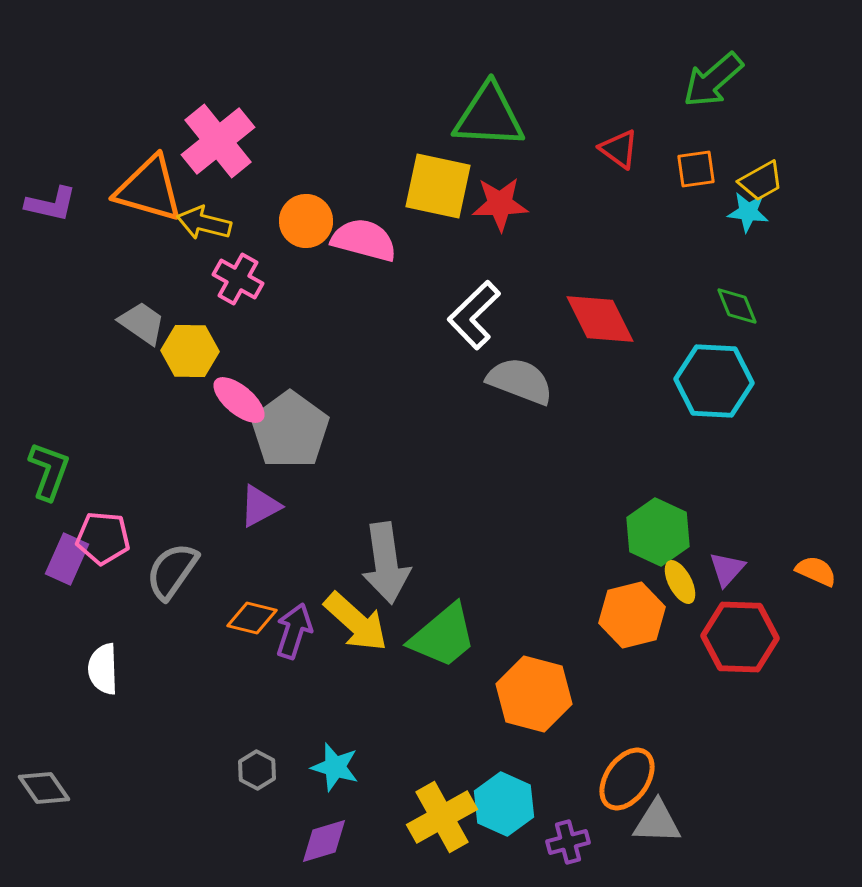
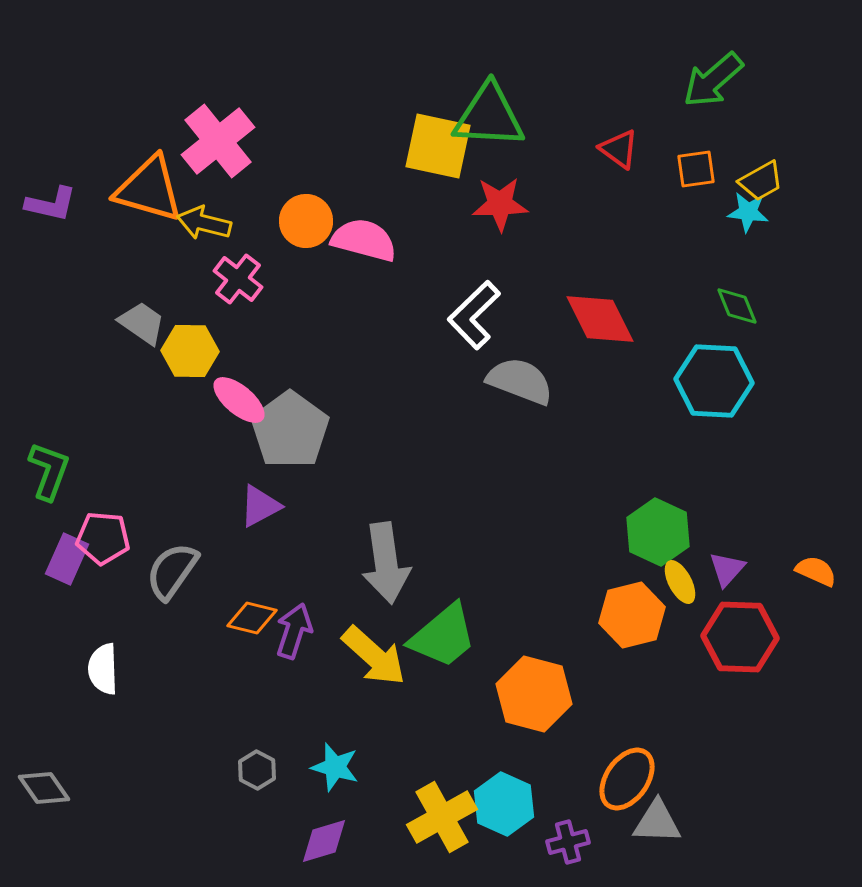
yellow square at (438, 186): moved 40 px up
pink cross at (238, 279): rotated 9 degrees clockwise
yellow arrow at (356, 622): moved 18 px right, 34 px down
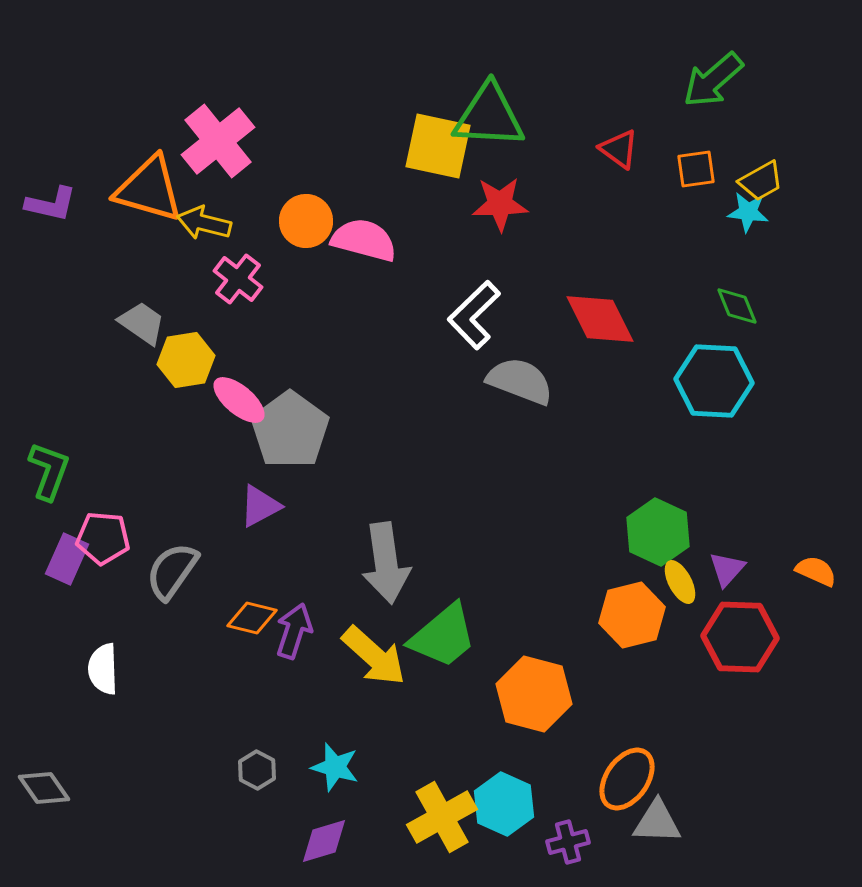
yellow hexagon at (190, 351): moved 4 px left, 9 px down; rotated 10 degrees counterclockwise
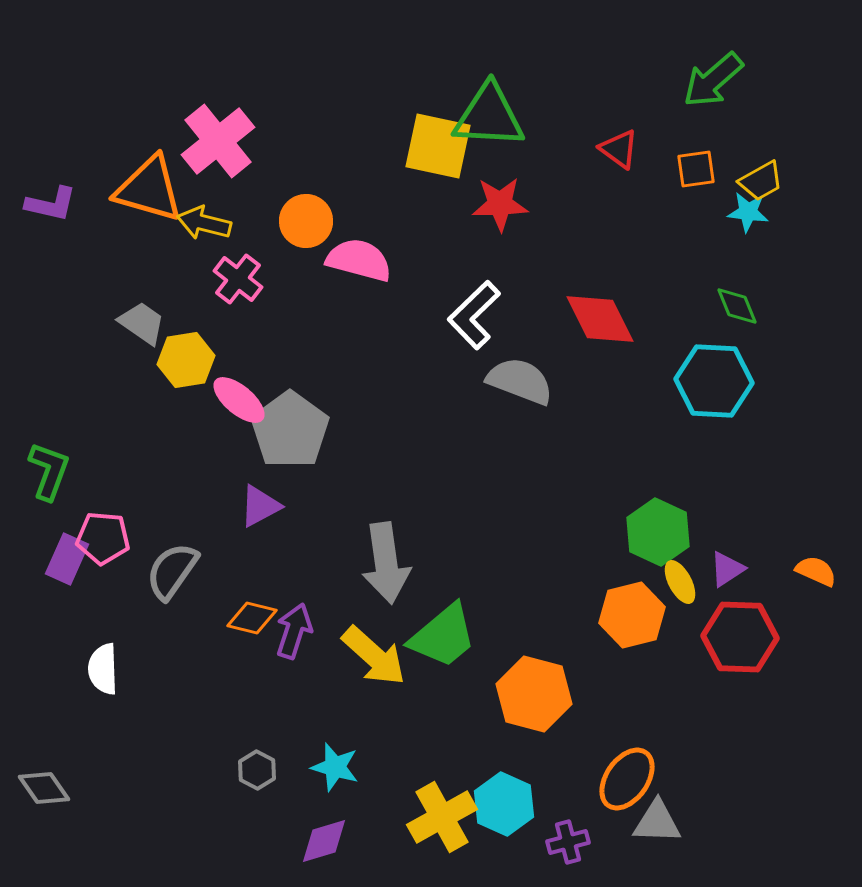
pink semicircle at (364, 240): moved 5 px left, 20 px down
purple triangle at (727, 569): rotated 15 degrees clockwise
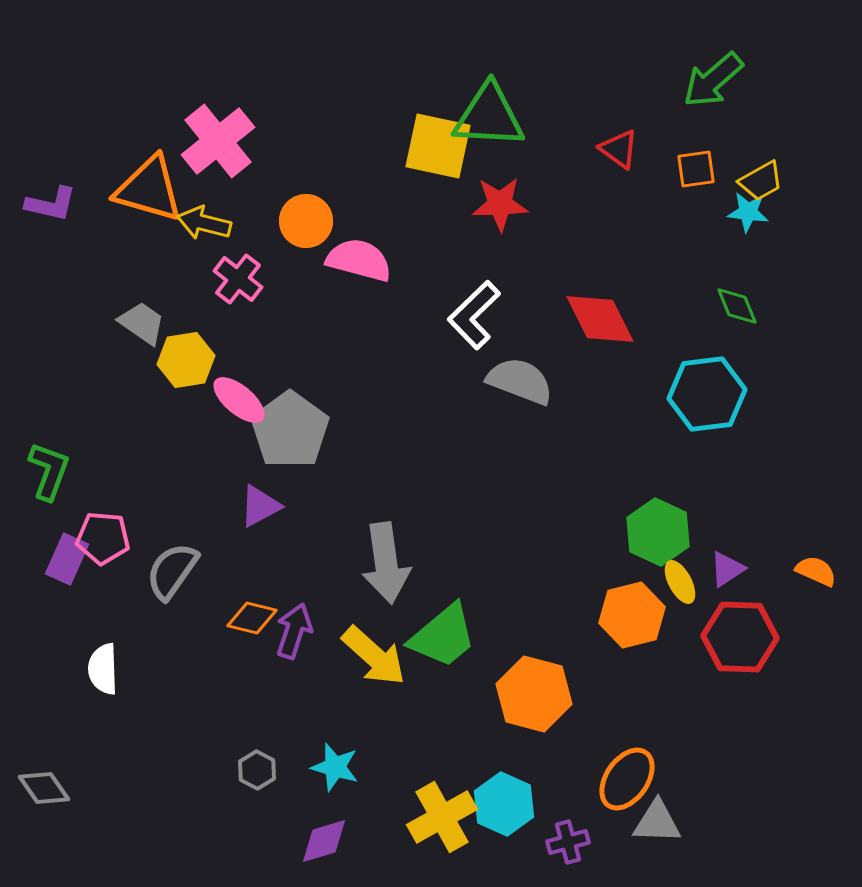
cyan hexagon at (714, 381): moved 7 px left, 13 px down; rotated 10 degrees counterclockwise
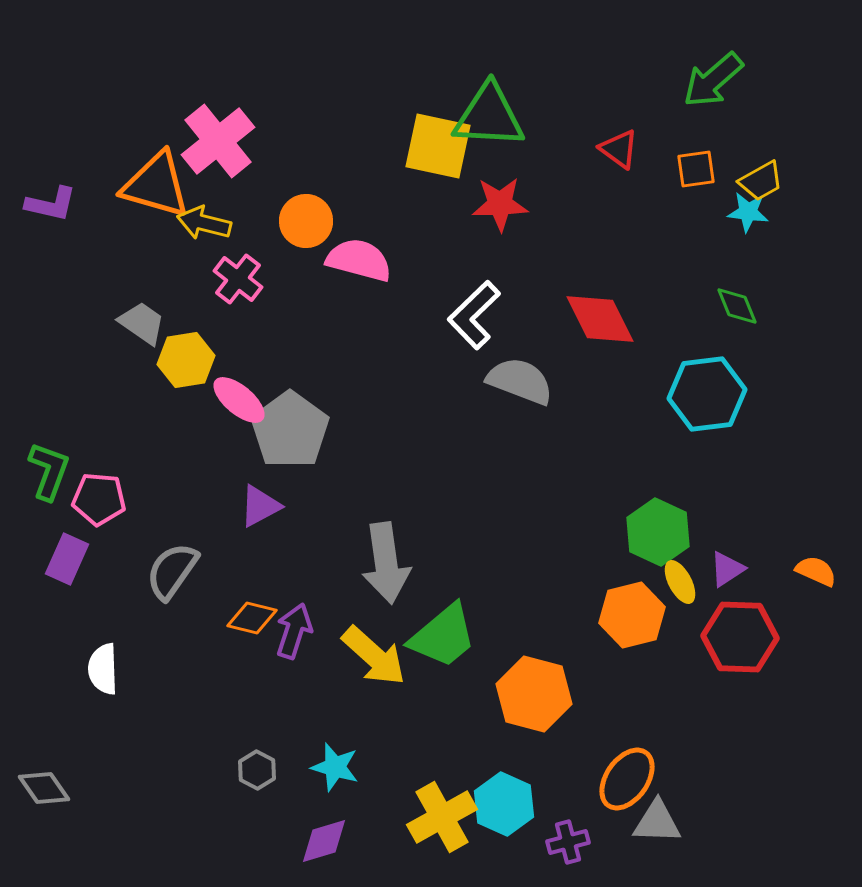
orange triangle at (149, 189): moved 7 px right, 4 px up
pink pentagon at (103, 538): moved 4 px left, 39 px up
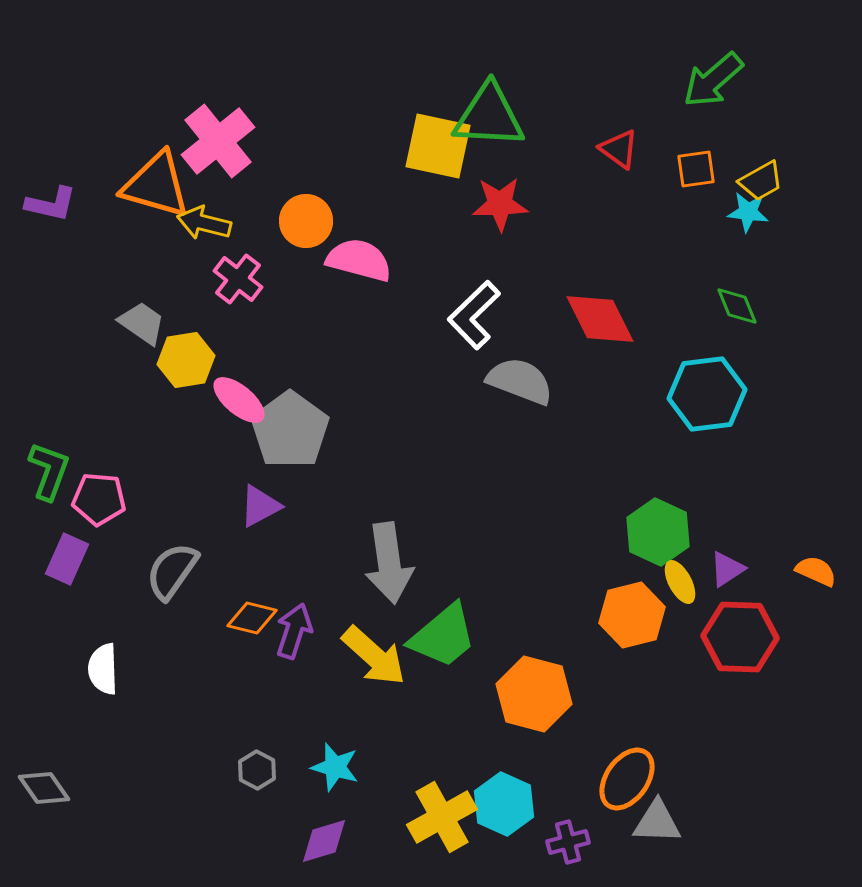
gray arrow at (386, 563): moved 3 px right
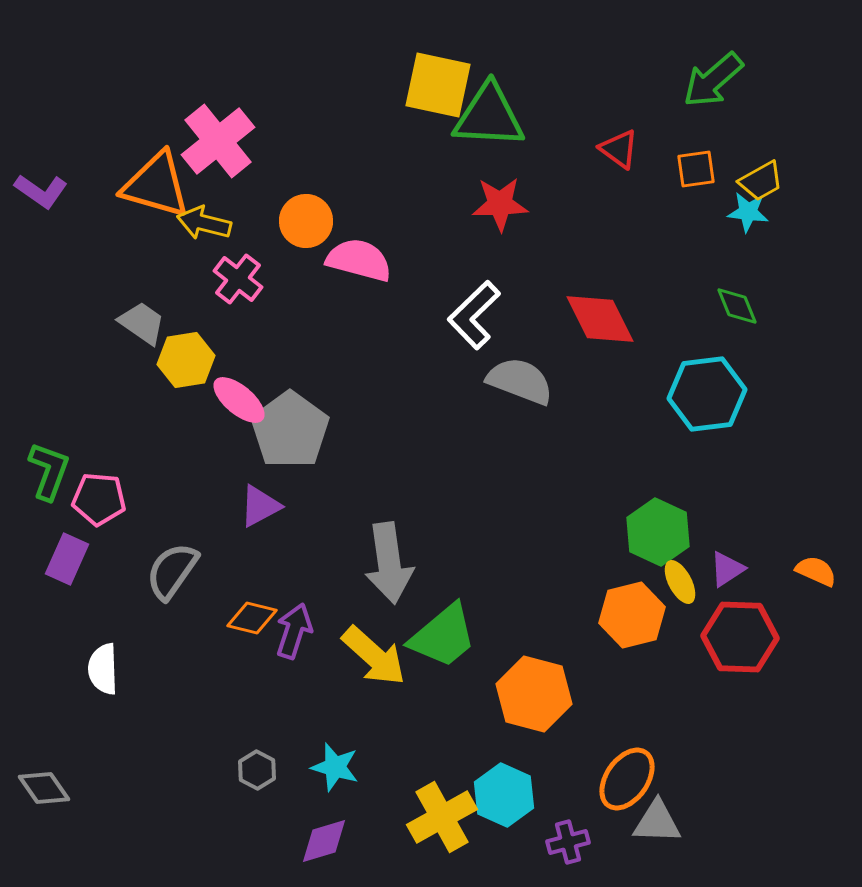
yellow square at (438, 146): moved 61 px up
purple L-shape at (51, 204): moved 10 px left, 13 px up; rotated 22 degrees clockwise
cyan hexagon at (504, 804): moved 9 px up
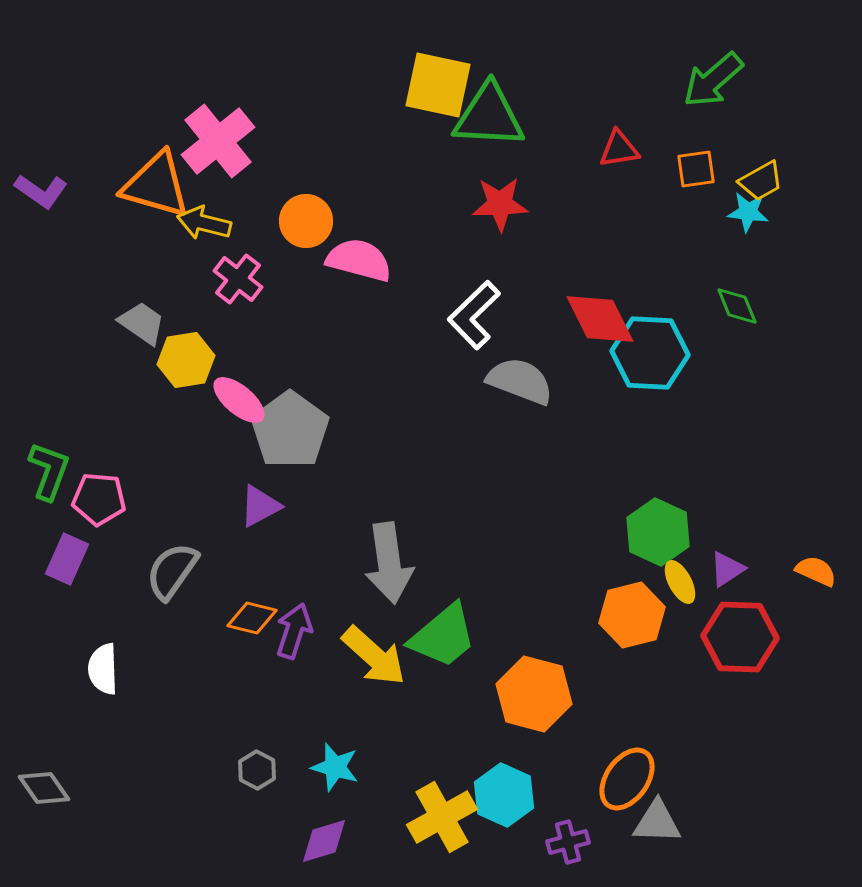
red triangle at (619, 149): rotated 45 degrees counterclockwise
cyan hexagon at (707, 394): moved 57 px left, 41 px up; rotated 10 degrees clockwise
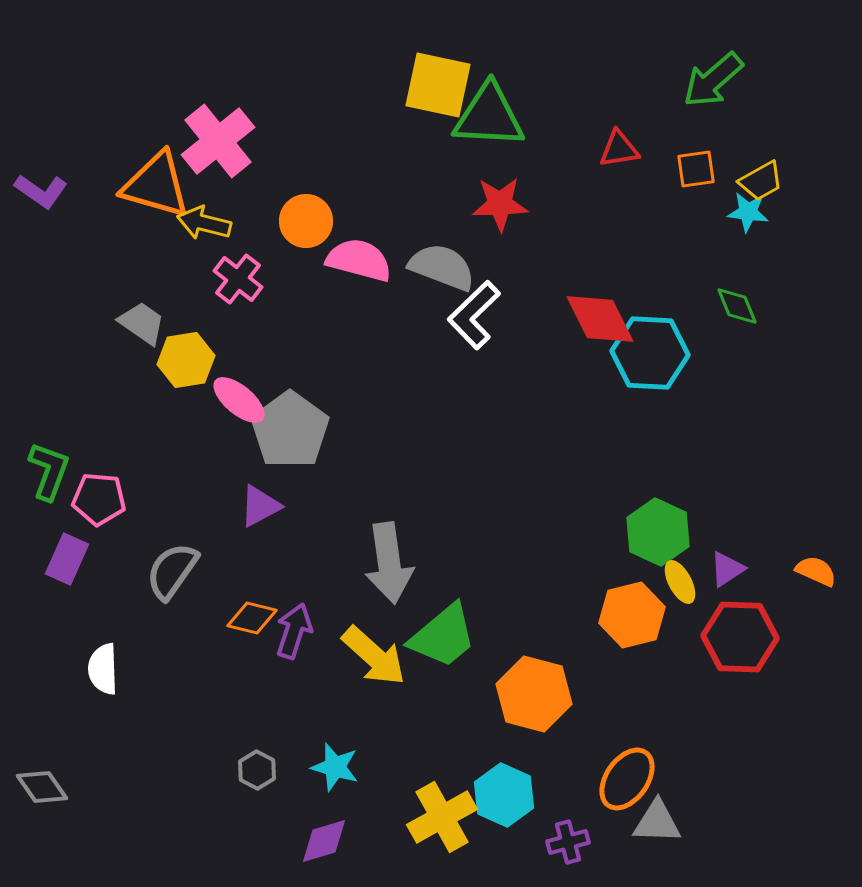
gray semicircle at (520, 381): moved 78 px left, 114 px up
gray diamond at (44, 788): moved 2 px left, 1 px up
